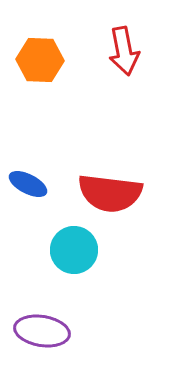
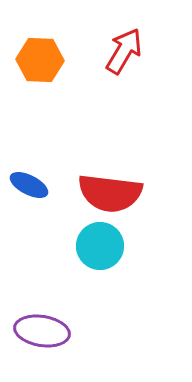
red arrow: rotated 138 degrees counterclockwise
blue ellipse: moved 1 px right, 1 px down
cyan circle: moved 26 px right, 4 px up
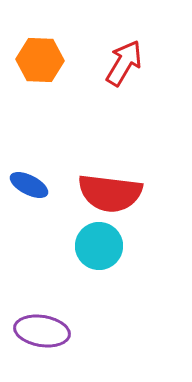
red arrow: moved 12 px down
cyan circle: moved 1 px left
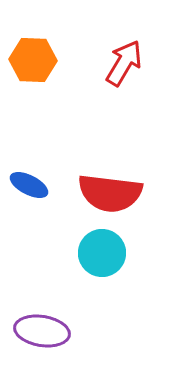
orange hexagon: moved 7 px left
cyan circle: moved 3 px right, 7 px down
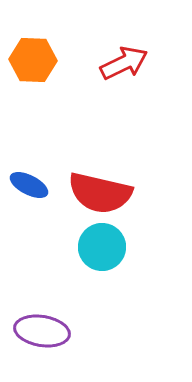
red arrow: rotated 33 degrees clockwise
red semicircle: moved 10 px left; rotated 6 degrees clockwise
cyan circle: moved 6 px up
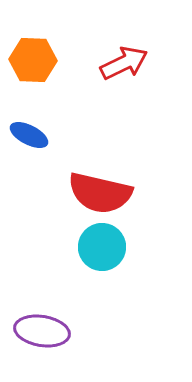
blue ellipse: moved 50 px up
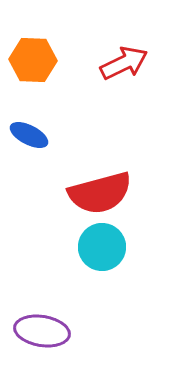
red semicircle: rotated 28 degrees counterclockwise
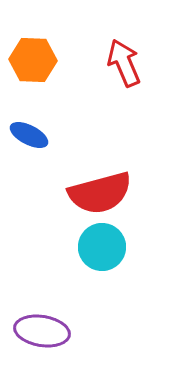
red arrow: rotated 87 degrees counterclockwise
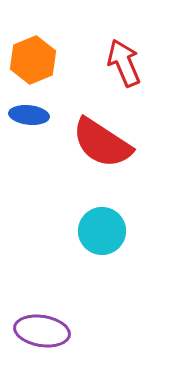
orange hexagon: rotated 24 degrees counterclockwise
blue ellipse: moved 20 px up; rotated 21 degrees counterclockwise
red semicircle: moved 2 px right, 50 px up; rotated 48 degrees clockwise
cyan circle: moved 16 px up
